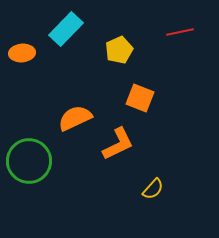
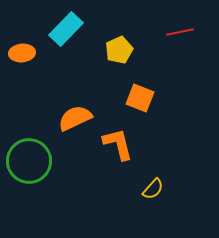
orange L-shape: rotated 78 degrees counterclockwise
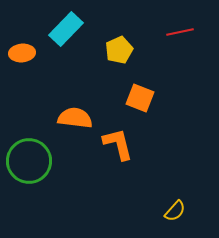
orange semicircle: rotated 32 degrees clockwise
yellow semicircle: moved 22 px right, 22 px down
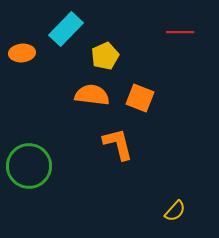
red line: rotated 12 degrees clockwise
yellow pentagon: moved 14 px left, 6 px down
orange semicircle: moved 17 px right, 23 px up
green circle: moved 5 px down
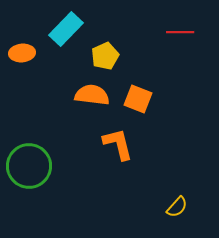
orange square: moved 2 px left, 1 px down
yellow semicircle: moved 2 px right, 4 px up
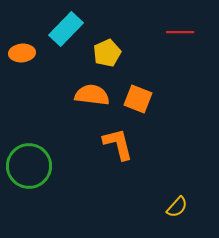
yellow pentagon: moved 2 px right, 3 px up
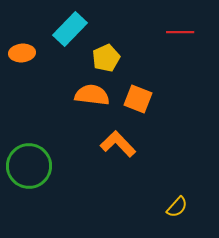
cyan rectangle: moved 4 px right
yellow pentagon: moved 1 px left, 5 px down
orange L-shape: rotated 30 degrees counterclockwise
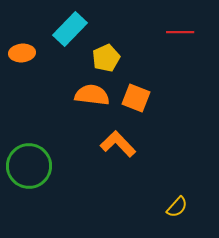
orange square: moved 2 px left, 1 px up
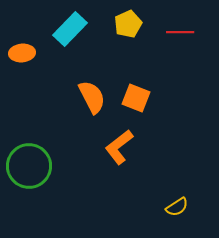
yellow pentagon: moved 22 px right, 34 px up
orange semicircle: moved 2 px down; rotated 56 degrees clockwise
orange L-shape: moved 1 px right, 3 px down; rotated 84 degrees counterclockwise
yellow semicircle: rotated 15 degrees clockwise
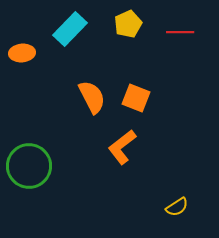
orange L-shape: moved 3 px right
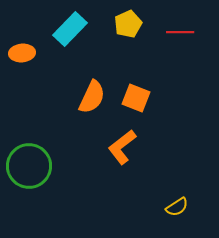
orange semicircle: rotated 52 degrees clockwise
